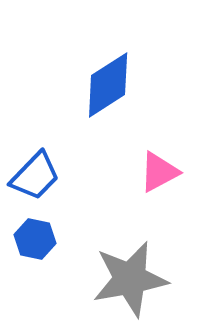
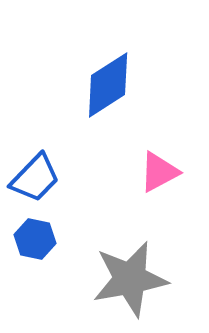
blue trapezoid: moved 2 px down
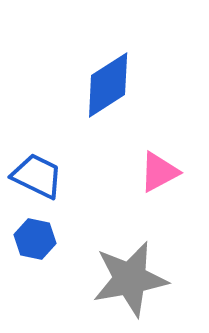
blue trapezoid: moved 2 px right, 2 px up; rotated 108 degrees counterclockwise
